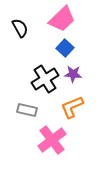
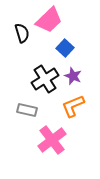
pink trapezoid: moved 13 px left, 1 px down
black semicircle: moved 2 px right, 5 px down; rotated 12 degrees clockwise
purple star: moved 2 px down; rotated 18 degrees clockwise
orange L-shape: moved 1 px right, 1 px up
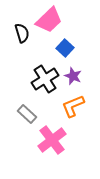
gray rectangle: moved 4 px down; rotated 30 degrees clockwise
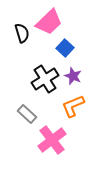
pink trapezoid: moved 2 px down
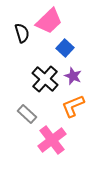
pink trapezoid: moved 1 px up
black cross: rotated 16 degrees counterclockwise
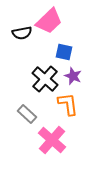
black semicircle: rotated 96 degrees clockwise
blue square: moved 1 px left, 4 px down; rotated 30 degrees counterclockwise
orange L-shape: moved 5 px left, 2 px up; rotated 105 degrees clockwise
pink cross: rotated 12 degrees counterclockwise
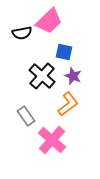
black cross: moved 3 px left, 3 px up
orange L-shape: rotated 60 degrees clockwise
gray rectangle: moved 1 px left, 2 px down; rotated 12 degrees clockwise
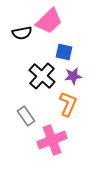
purple star: rotated 30 degrees counterclockwise
orange L-shape: rotated 30 degrees counterclockwise
pink cross: rotated 28 degrees clockwise
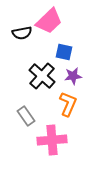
pink cross: rotated 16 degrees clockwise
